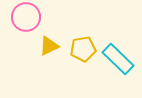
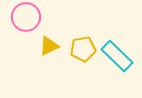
cyan rectangle: moved 1 px left, 3 px up
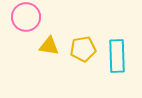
yellow triangle: rotated 35 degrees clockwise
cyan rectangle: rotated 44 degrees clockwise
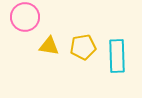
pink circle: moved 1 px left
yellow pentagon: moved 2 px up
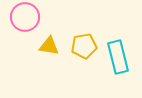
yellow pentagon: moved 1 px right, 1 px up
cyan rectangle: moved 1 px right, 1 px down; rotated 12 degrees counterclockwise
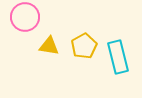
yellow pentagon: rotated 20 degrees counterclockwise
